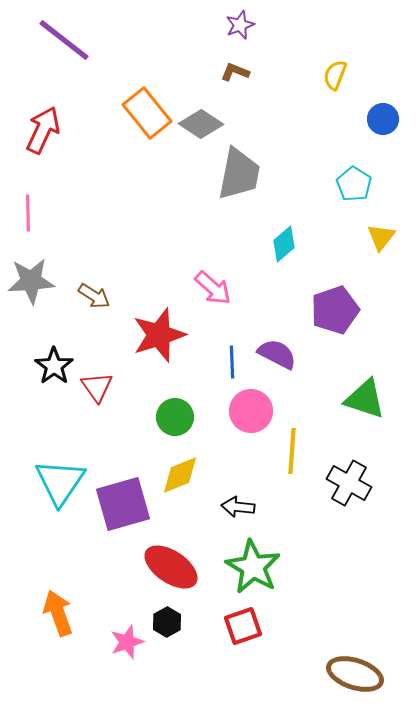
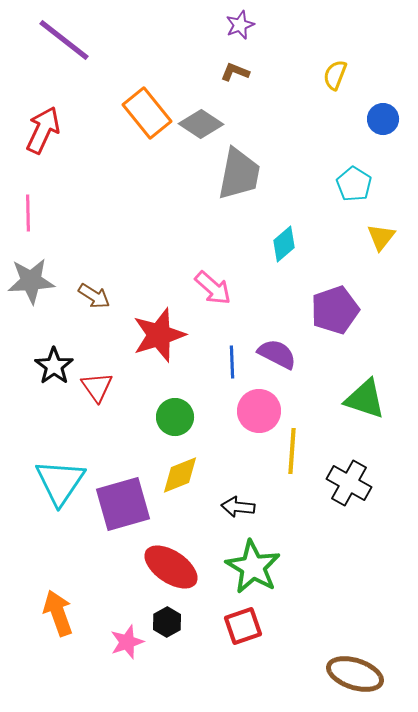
pink circle: moved 8 px right
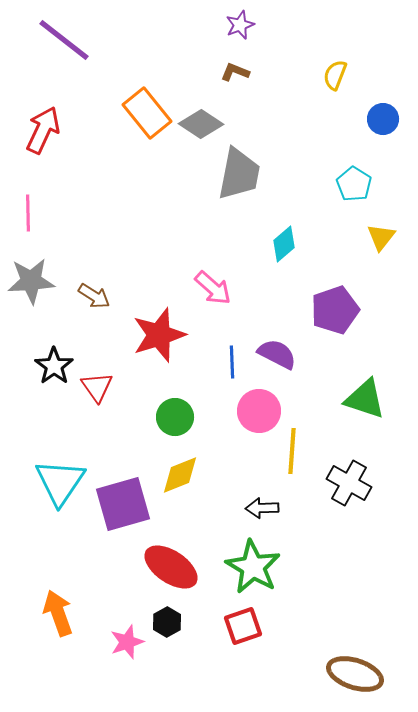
black arrow: moved 24 px right, 1 px down; rotated 8 degrees counterclockwise
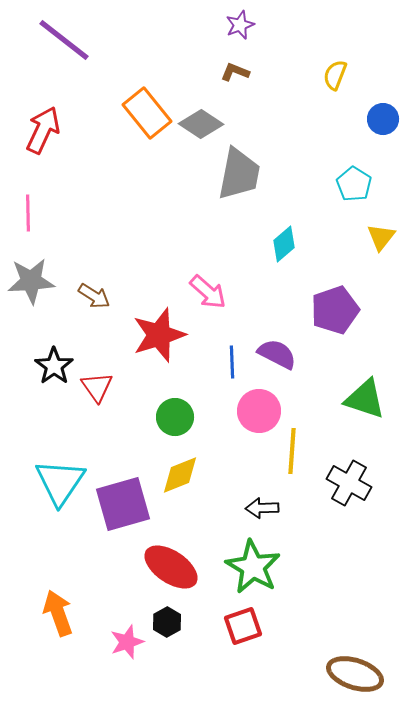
pink arrow: moved 5 px left, 4 px down
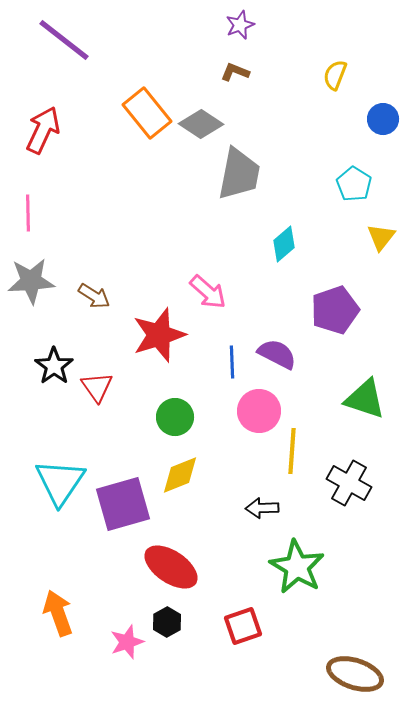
green star: moved 44 px right
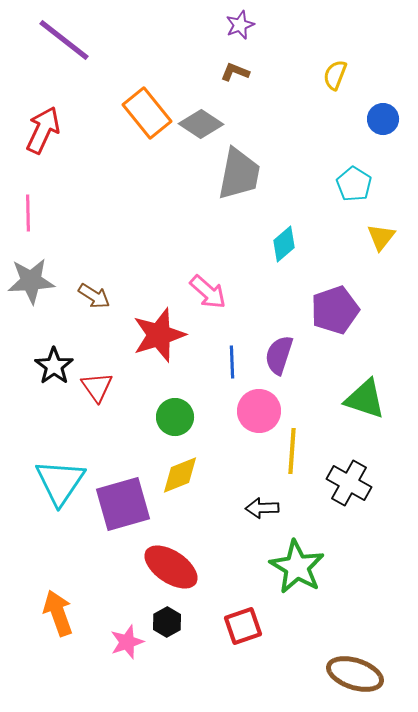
purple semicircle: moved 2 px right, 1 px down; rotated 99 degrees counterclockwise
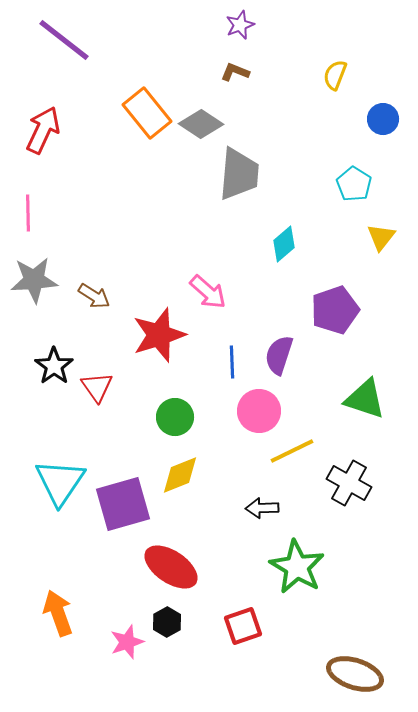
gray trapezoid: rotated 6 degrees counterclockwise
gray star: moved 3 px right, 1 px up
yellow line: rotated 60 degrees clockwise
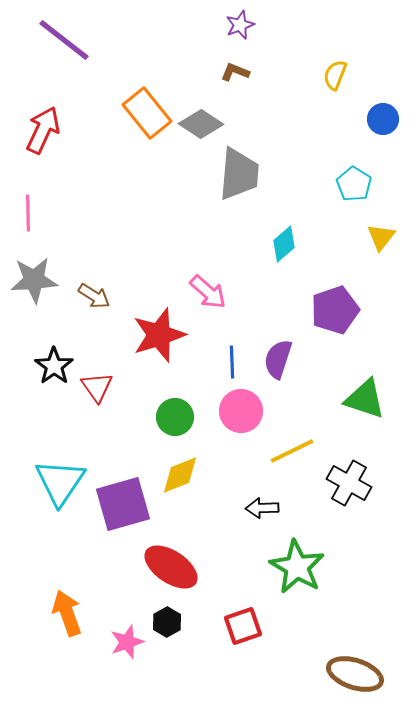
purple semicircle: moved 1 px left, 4 px down
pink circle: moved 18 px left
orange arrow: moved 9 px right
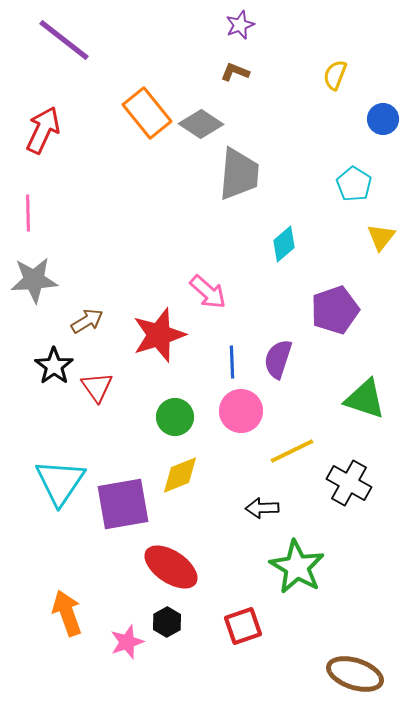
brown arrow: moved 7 px left, 25 px down; rotated 64 degrees counterclockwise
purple square: rotated 6 degrees clockwise
